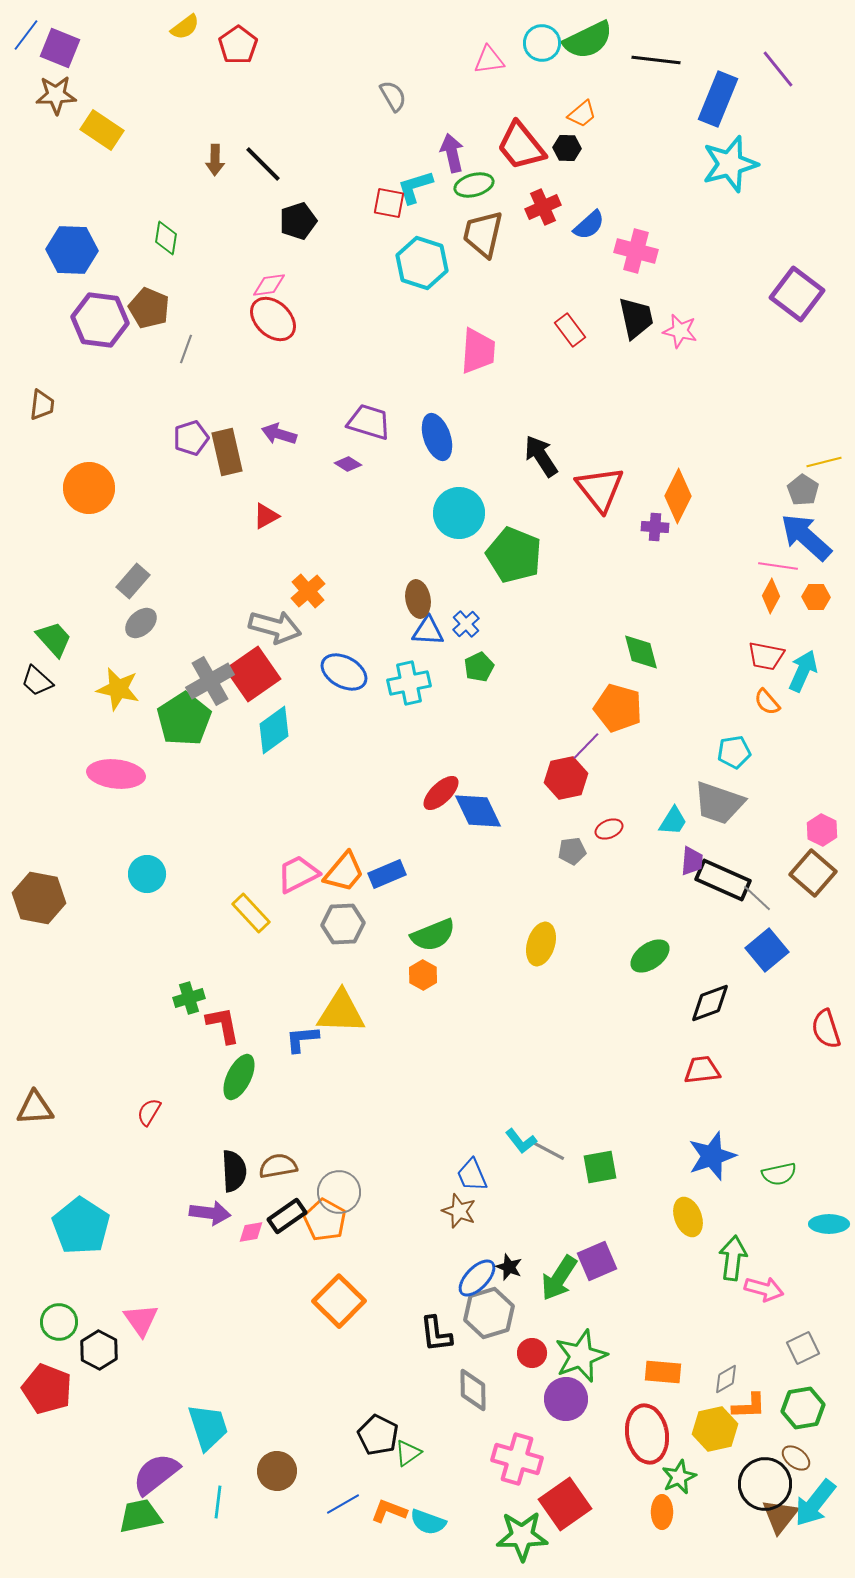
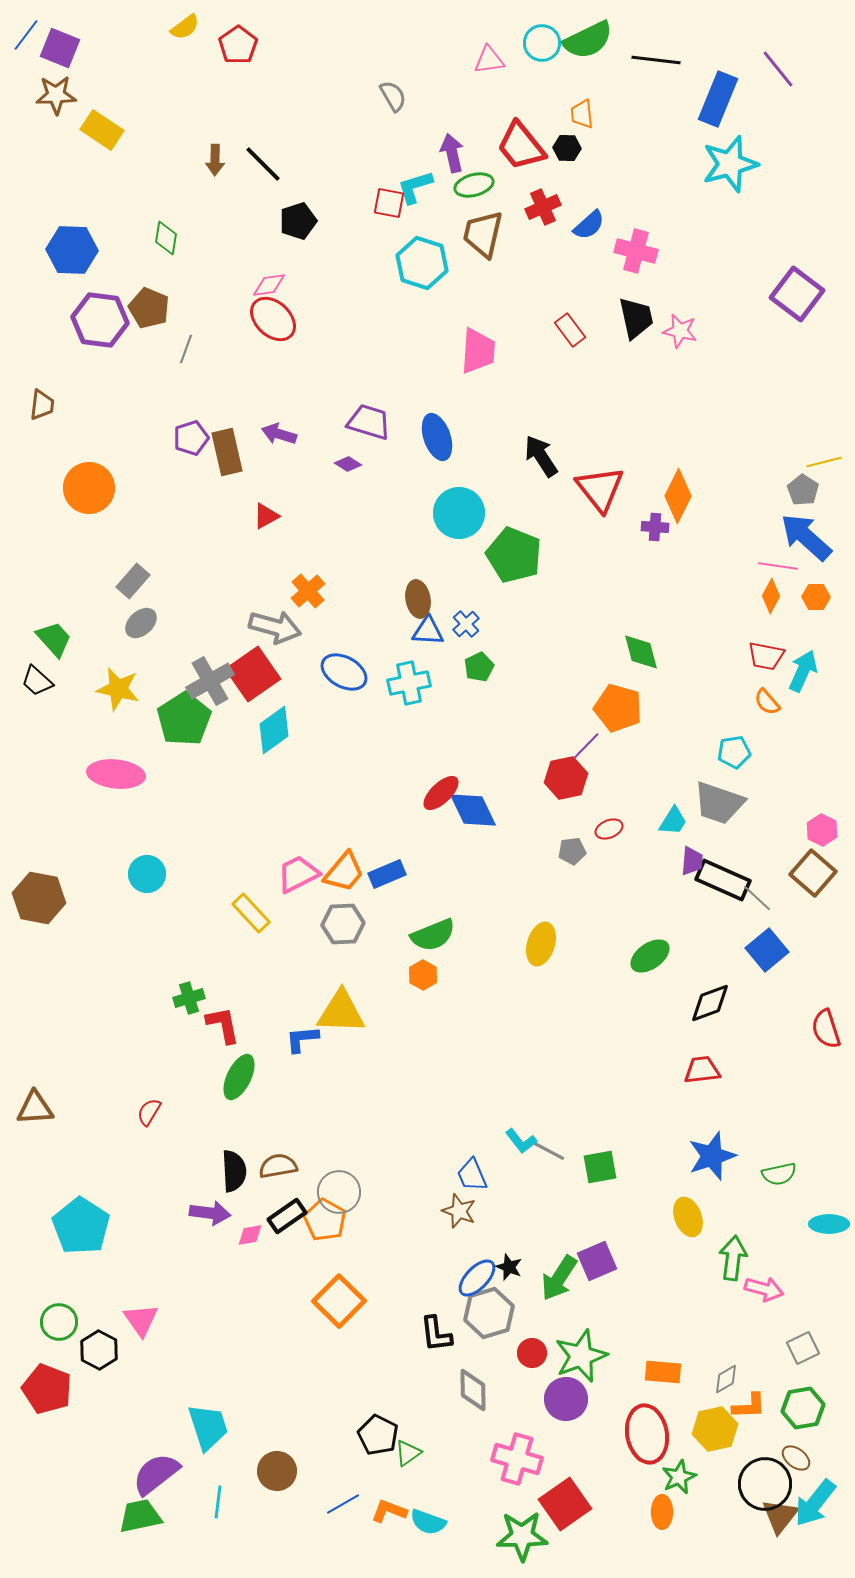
orange trapezoid at (582, 114): rotated 124 degrees clockwise
blue diamond at (478, 811): moved 5 px left, 1 px up
pink diamond at (251, 1232): moved 1 px left, 3 px down
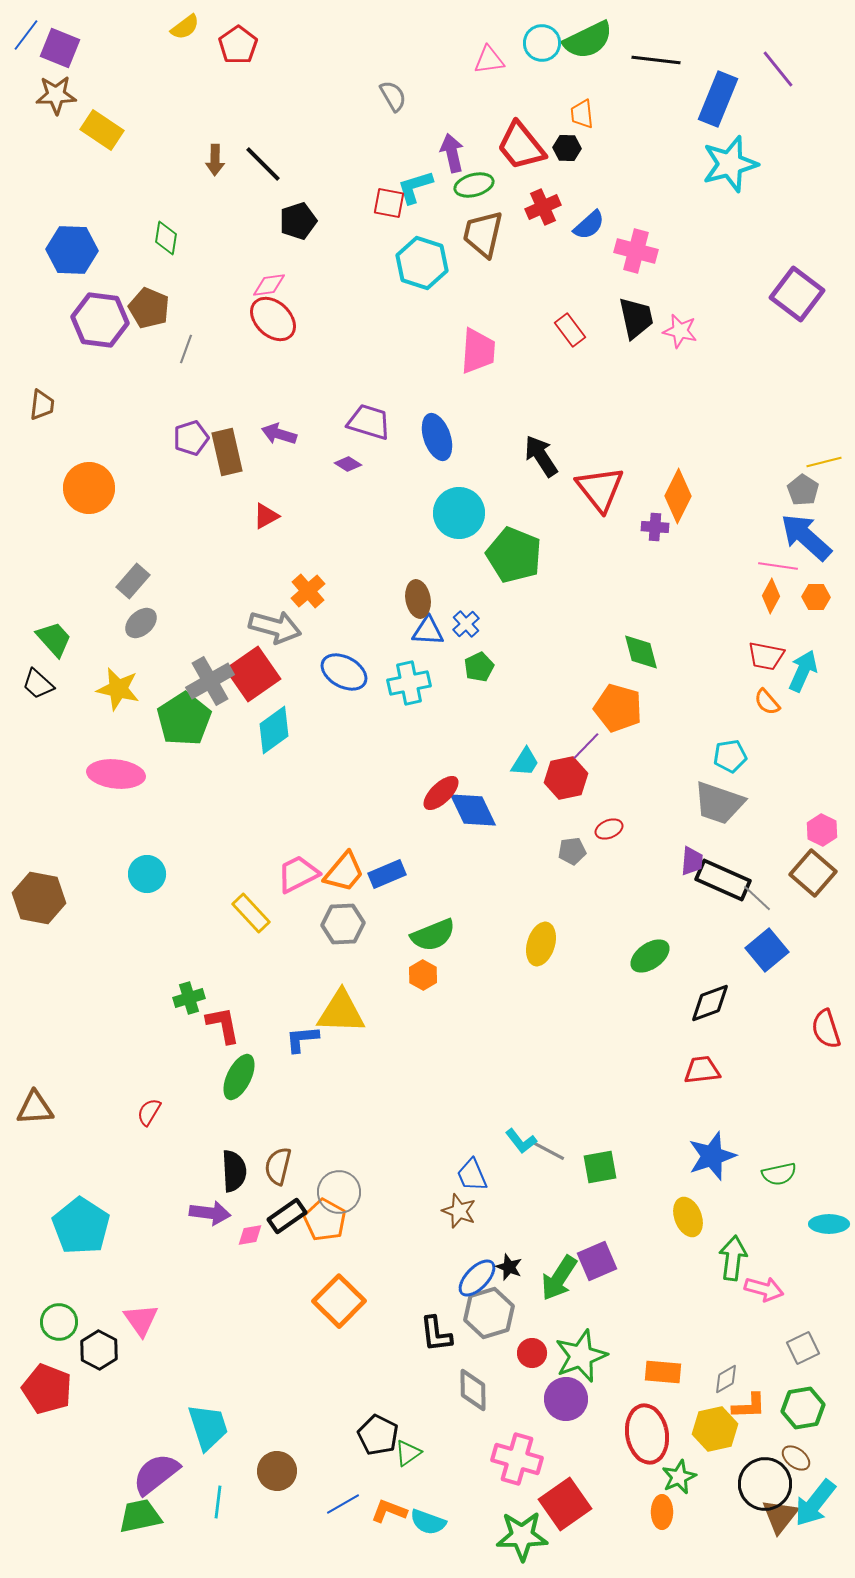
black trapezoid at (37, 681): moved 1 px right, 3 px down
cyan pentagon at (734, 752): moved 4 px left, 4 px down
cyan trapezoid at (673, 821): moved 148 px left, 59 px up
brown semicircle at (278, 1166): rotated 66 degrees counterclockwise
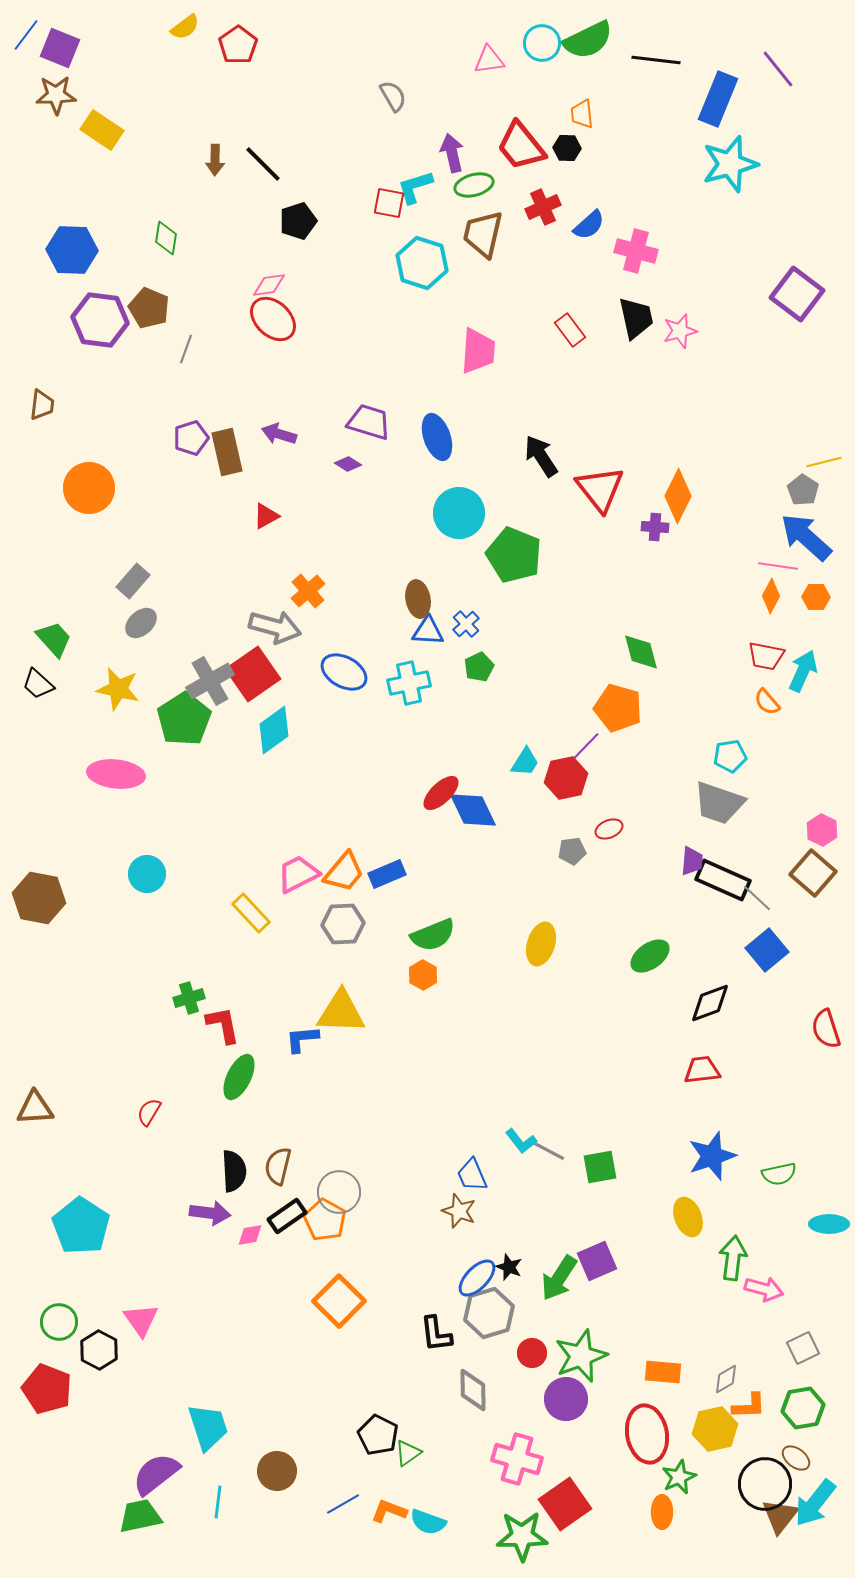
pink star at (680, 331): rotated 28 degrees counterclockwise
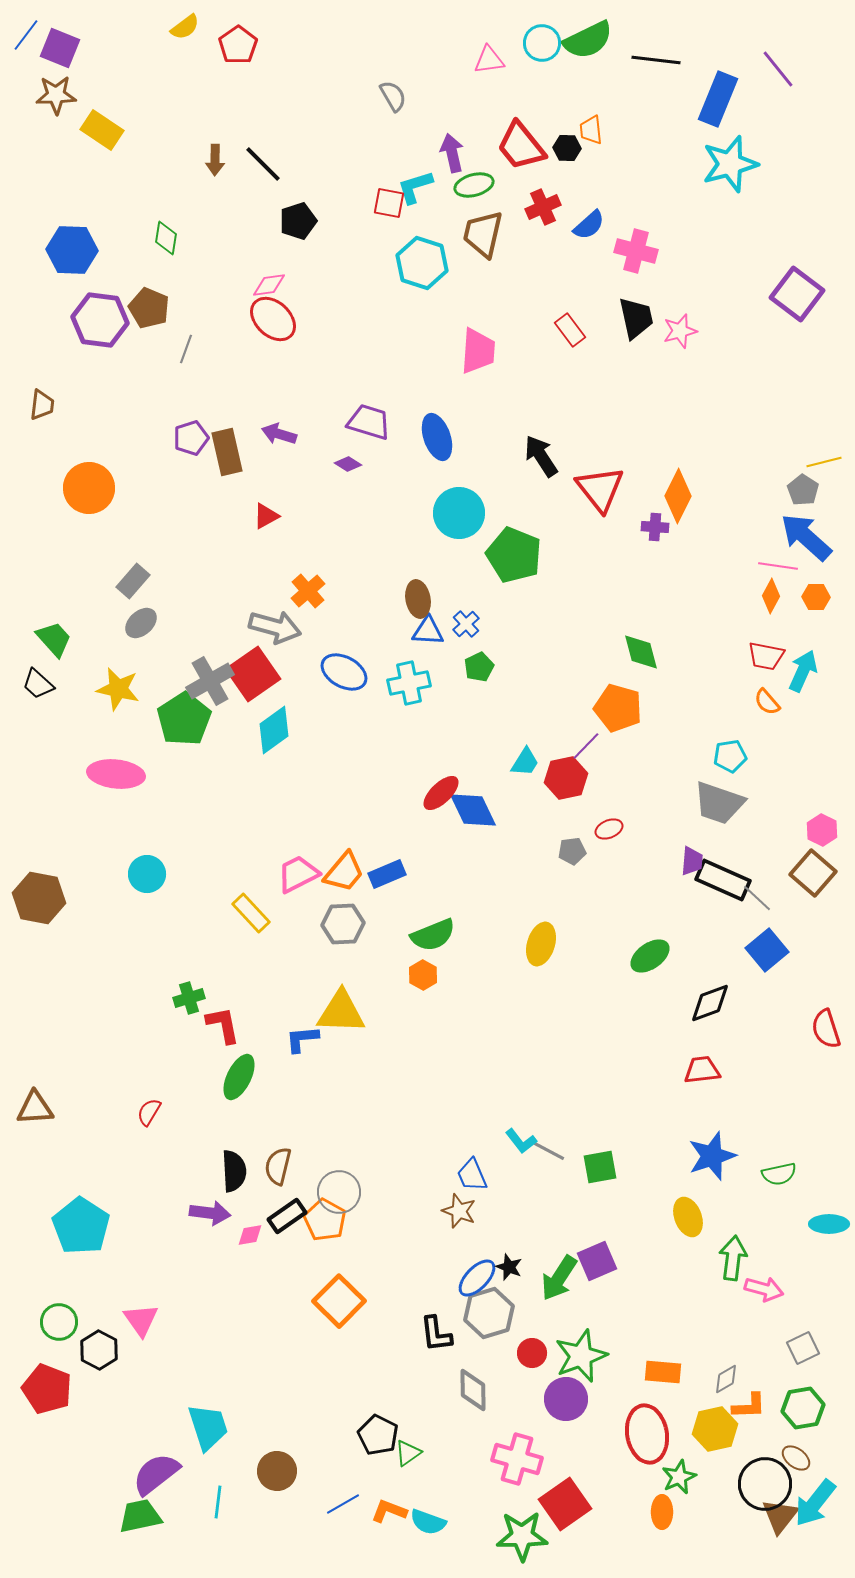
orange trapezoid at (582, 114): moved 9 px right, 16 px down
